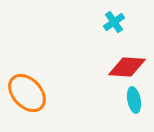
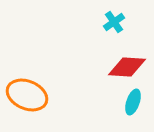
orange ellipse: moved 2 px down; rotated 24 degrees counterclockwise
cyan ellipse: moved 1 px left, 2 px down; rotated 30 degrees clockwise
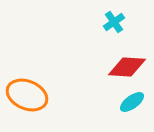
cyan ellipse: moved 1 px left; rotated 35 degrees clockwise
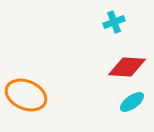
cyan cross: rotated 15 degrees clockwise
orange ellipse: moved 1 px left
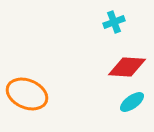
orange ellipse: moved 1 px right, 1 px up
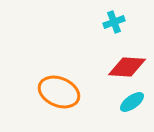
orange ellipse: moved 32 px right, 2 px up
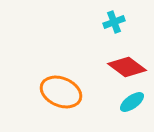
red diamond: rotated 33 degrees clockwise
orange ellipse: moved 2 px right
